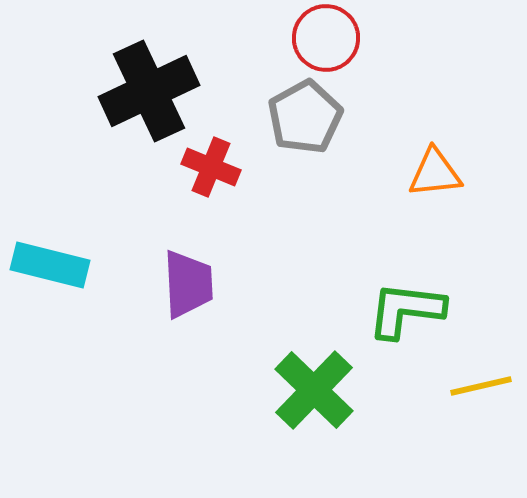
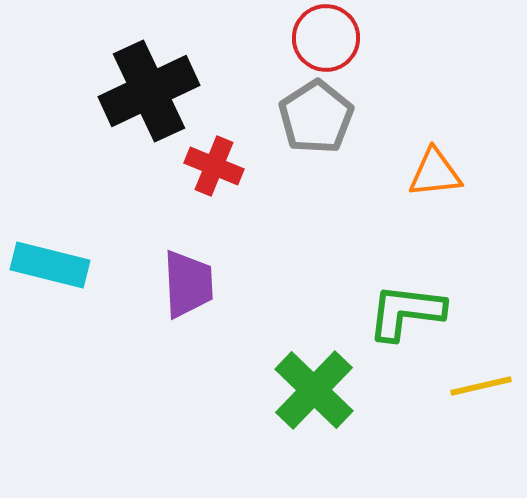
gray pentagon: moved 11 px right; rotated 4 degrees counterclockwise
red cross: moved 3 px right, 1 px up
green L-shape: moved 2 px down
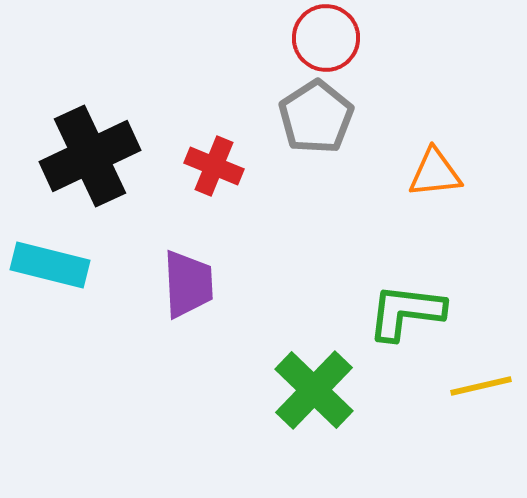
black cross: moved 59 px left, 65 px down
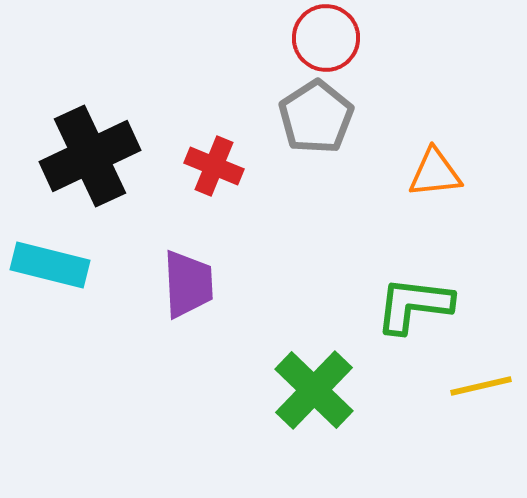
green L-shape: moved 8 px right, 7 px up
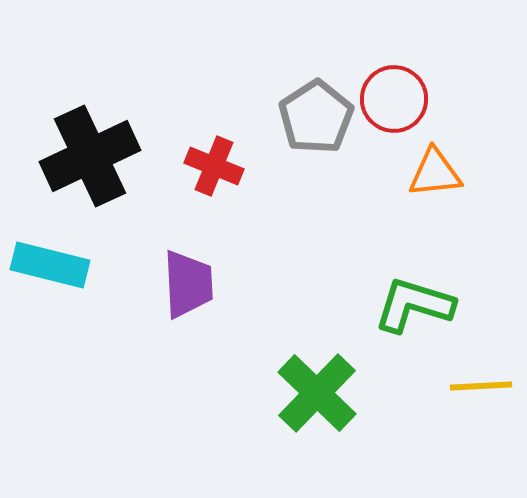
red circle: moved 68 px right, 61 px down
green L-shape: rotated 10 degrees clockwise
yellow line: rotated 10 degrees clockwise
green cross: moved 3 px right, 3 px down
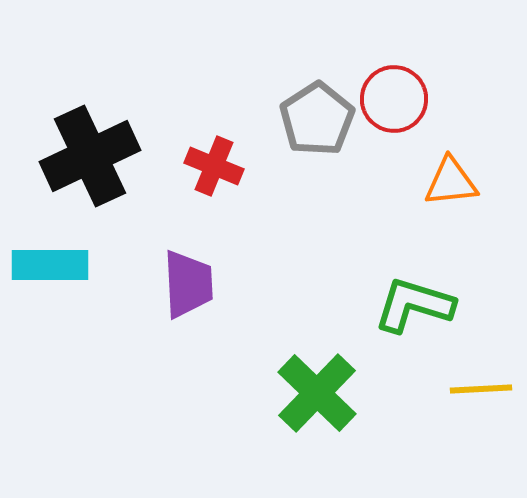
gray pentagon: moved 1 px right, 2 px down
orange triangle: moved 16 px right, 9 px down
cyan rectangle: rotated 14 degrees counterclockwise
yellow line: moved 3 px down
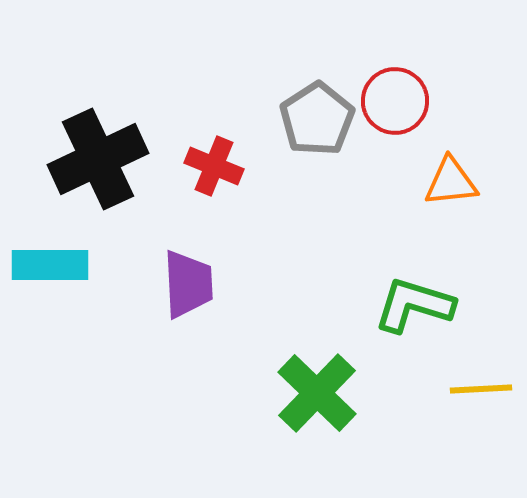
red circle: moved 1 px right, 2 px down
black cross: moved 8 px right, 3 px down
